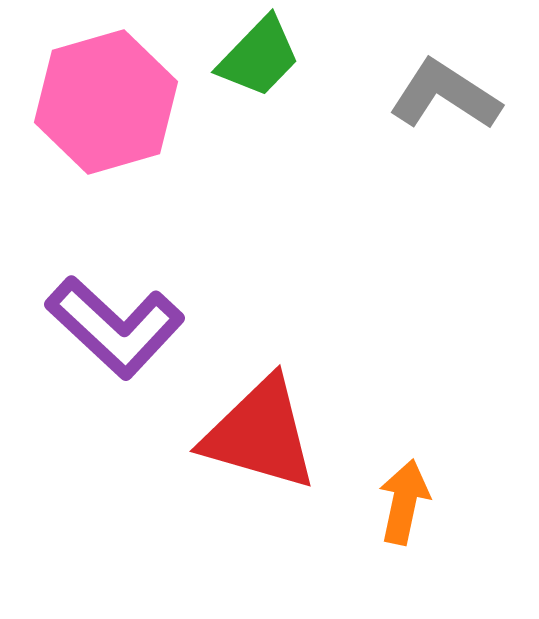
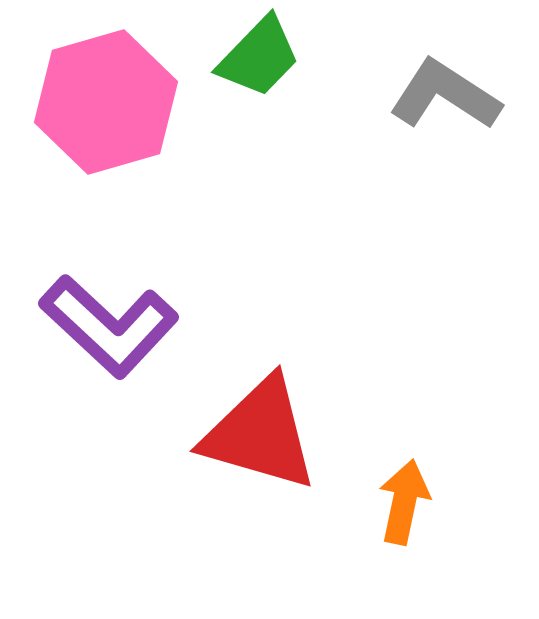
purple L-shape: moved 6 px left, 1 px up
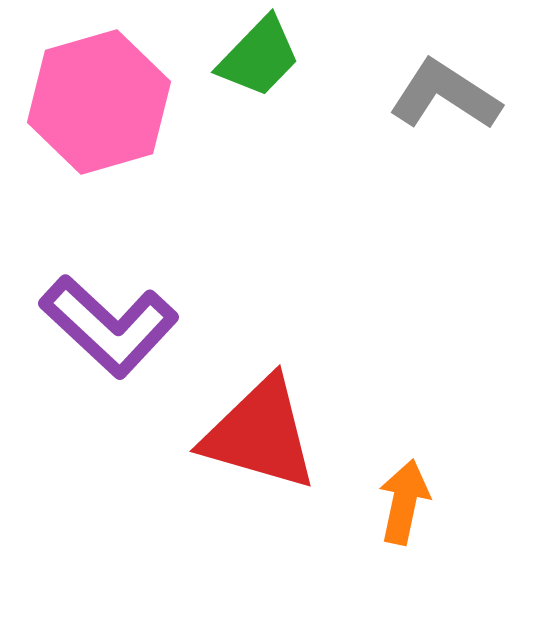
pink hexagon: moved 7 px left
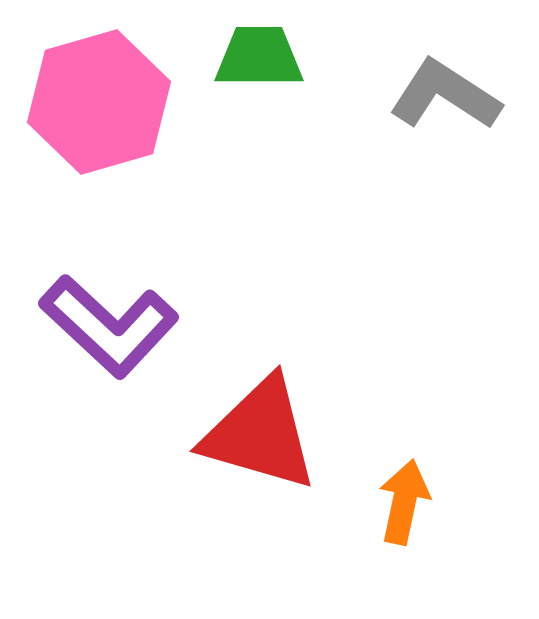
green trapezoid: rotated 134 degrees counterclockwise
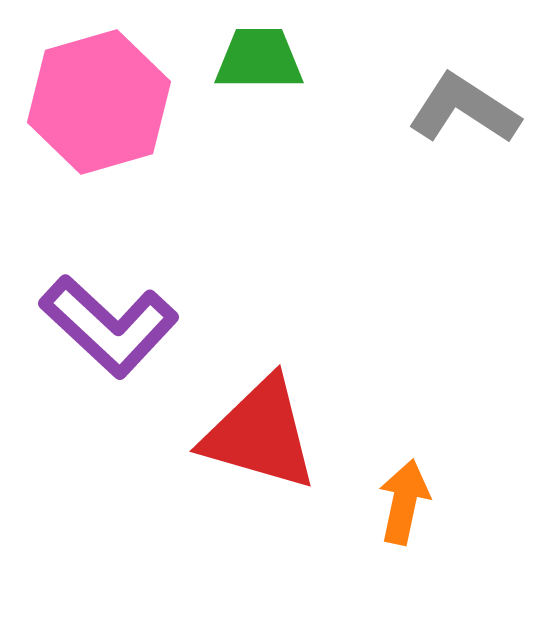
green trapezoid: moved 2 px down
gray L-shape: moved 19 px right, 14 px down
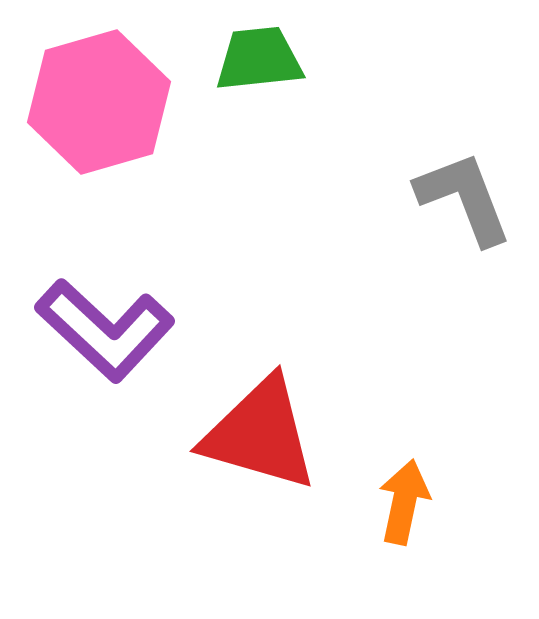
green trapezoid: rotated 6 degrees counterclockwise
gray L-shape: moved 89 px down; rotated 36 degrees clockwise
purple L-shape: moved 4 px left, 4 px down
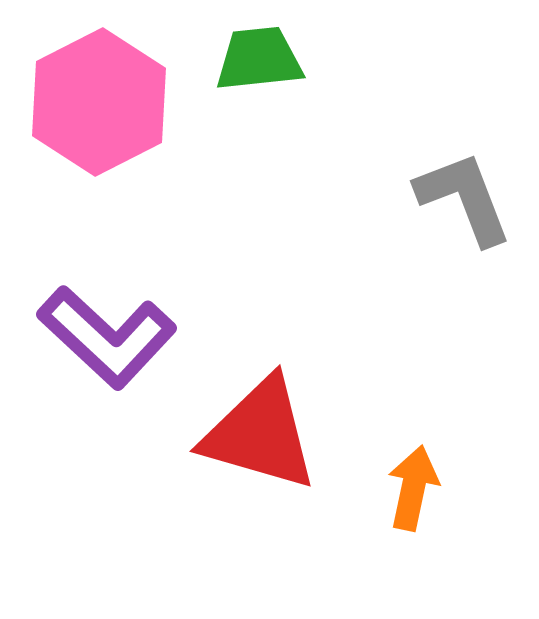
pink hexagon: rotated 11 degrees counterclockwise
purple L-shape: moved 2 px right, 7 px down
orange arrow: moved 9 px right, 14 px up
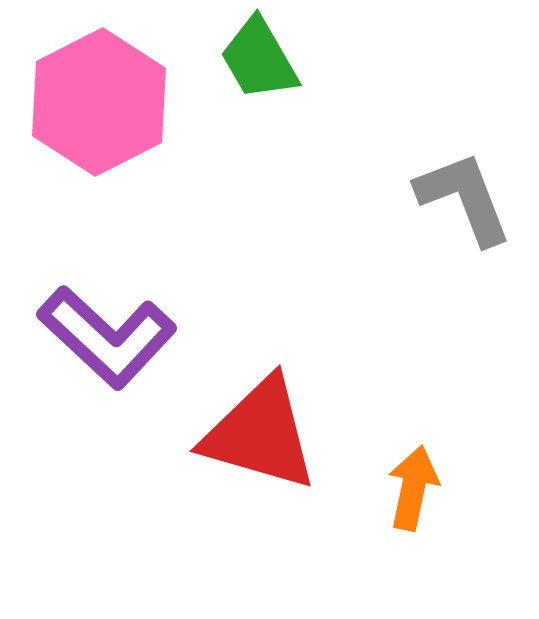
green trapezoid: rotated 114 degrees counterclockwise
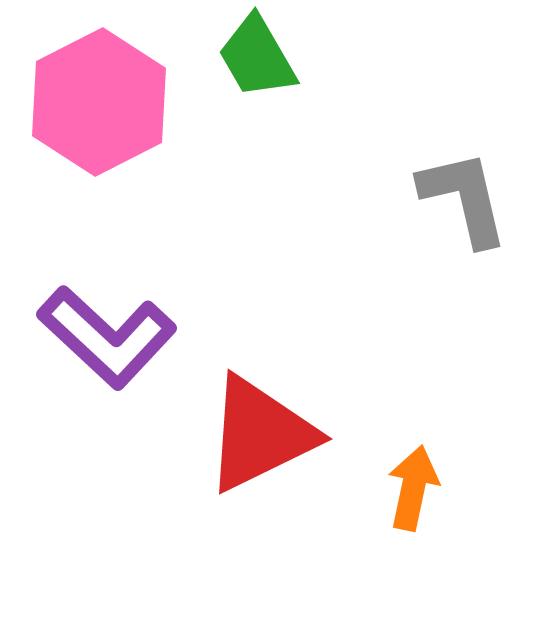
green trapezoid: moved 2 px left, 2 px up
gray L-shape: rotated 8 degrees clockwise
red triangle: rotated 42 degrees counterclockwise
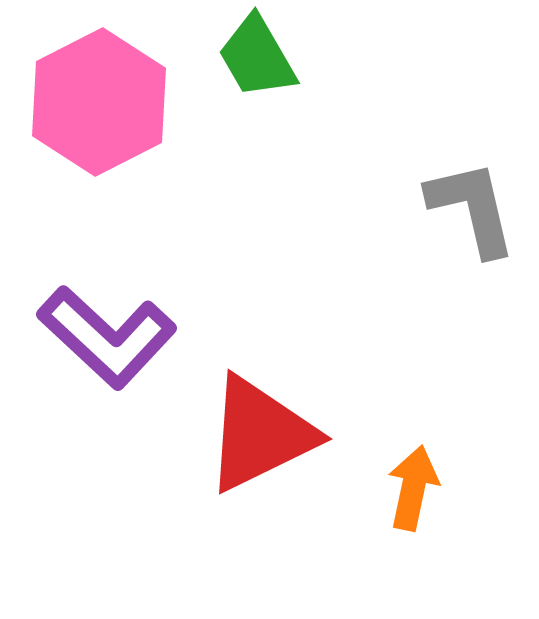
gray L-shape: moved 8 px right, 10 px down
